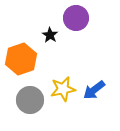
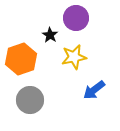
yellow star: moved 11 px right, 32 px up
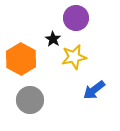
black star: moved 3 px right, 4 px down
orange hexagon: rotated 12 degrees counterclockwise
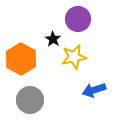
purple circle: moved 2 px right, 1 px down
blue arrow: rotated 20 degrees clockwise
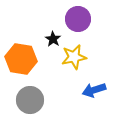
orange hexagon: rotated 20 degrees counterclockwise
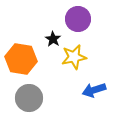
gray circle: moved 1 px left, 2 px up
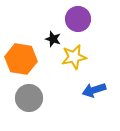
black star: rotated 14 degrees counterclockwise
